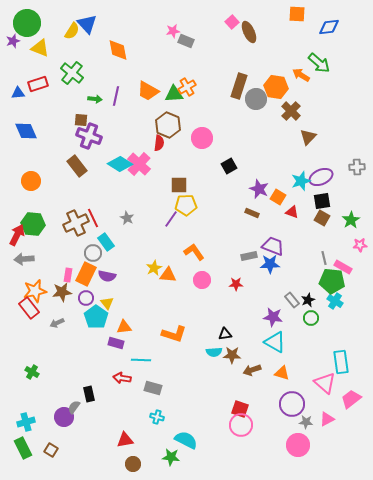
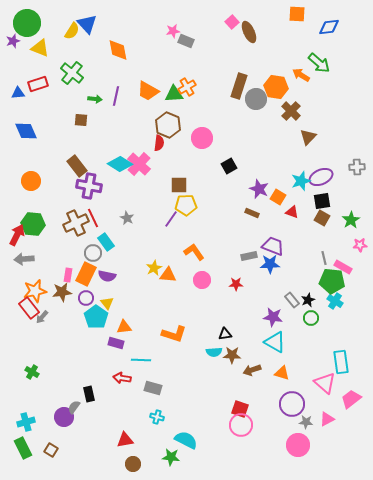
purple cross at (89, 136): moved 50 px down; rotated 10 degrees counterclockwise
gray arrow at (57, 323): moved 15 px left, 6 px up; rotated 24 degrees counterclockwise
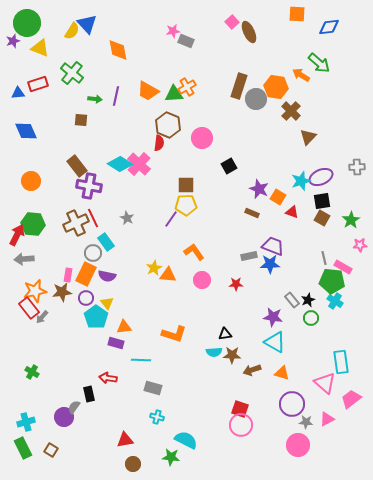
brown square at (179, 185): moved 7 px right
red arrow at (122, 378): moved 14 px left
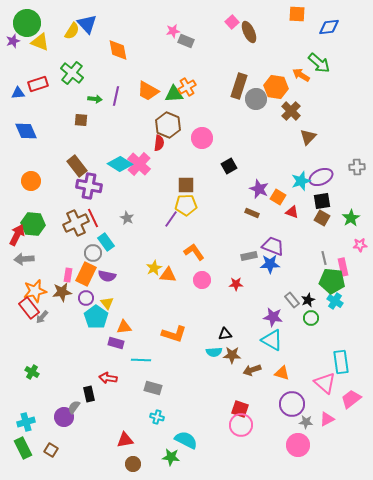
yellow triangle at (40, 48): moved 6 px up
green star at (351, 220): moved 2 px up
pink rectangle at (343, 267): rotated 48 degrees clockwise
cyan triangle at (275, 342): moved 3 px left, 2 px up
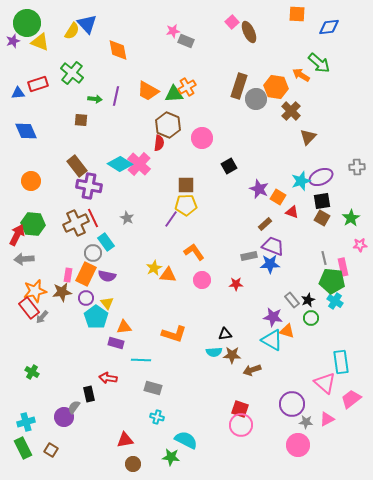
brown rectangle at (252, 213): moved 13 px right, 11 px down; rotated 64 degrees counterclockwise
orange triangle at (282, 373): moved 5 px right, 42 px up
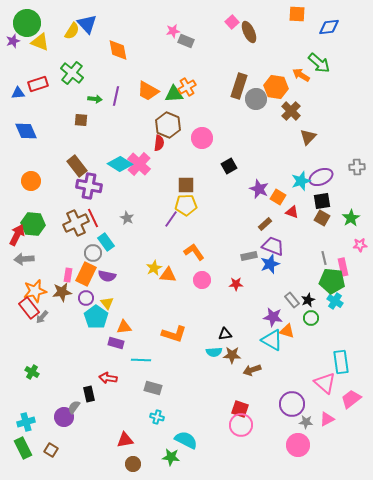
blue star at (270, 264): rotated 18 degrees counterclockwise
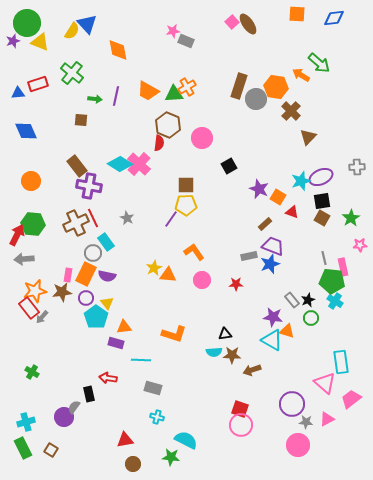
blue diamond at (329, 27): moved 5 px right, 9 px up
brown ellipse at (249, 32): moved 1 px left, 8 px up; rotated 10 degrees counterclockwise
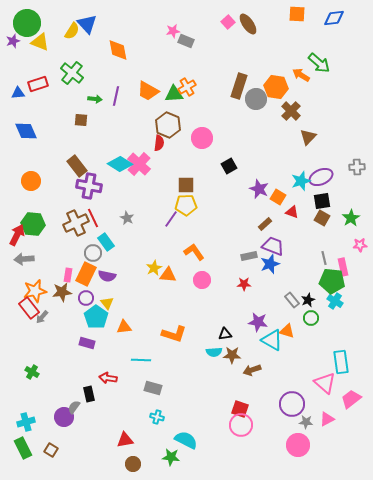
pink square at (232, 22): moved 4 px left
red star at (236, 284): moved 8 px right
purple star at (273, 317): moved 15 px left, 5 px down
purple rectangle at (116, 343): moved 29 px left
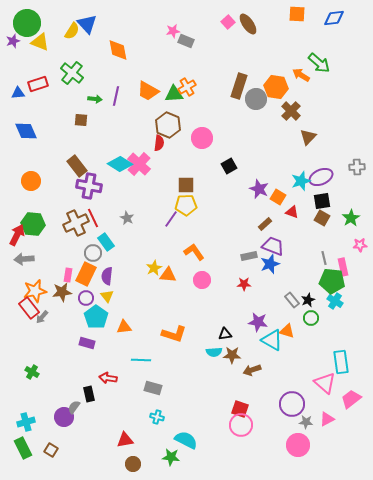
purple semicircle at (107, 276): rotated 84 degrees clockwise
yellow triangle at (107, 303): moved 7 px up
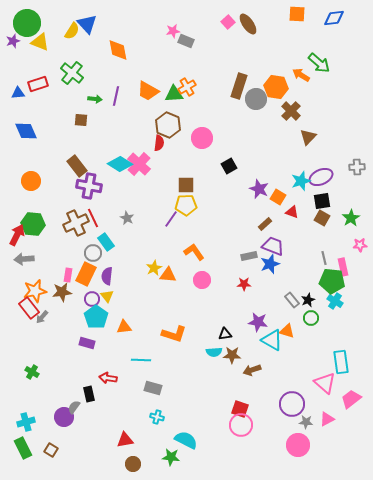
purple circle at (86, 298): moved 6 px right, 1 px down
